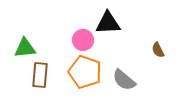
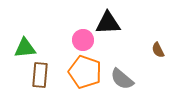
gray semicircle: moved 2 px left, 1 px up
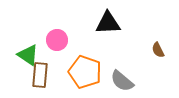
pink circle: moved 26 px left
green triangle: moved 3 px right, 7 px down; rotated 40 degrees clockwise
gray semicircle: moved 2 px down
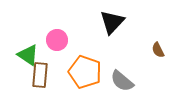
black triangle: moved 4 px right, 1 px up; rotated 44 degrees counterclockwise
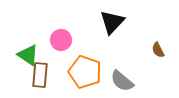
pink circle: moved 4 px right
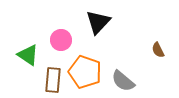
black triangle: moved 14 px left
brown rectangle: moved 13 px right, 5 px down
gray semicircle: moved 1 px right
